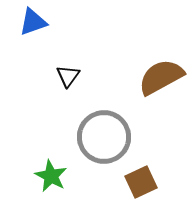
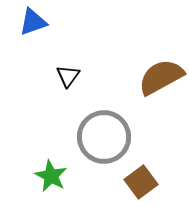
brown square: rotated 12 degrees counterclockwise
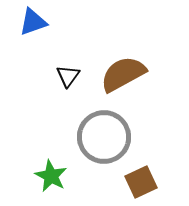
brown semicircle: moved 38 px left, 3 px up
brown square: rotated 12 degrees clockwise
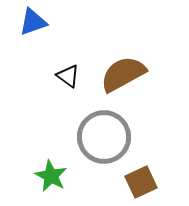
black triangle: rotated 30 degrees counterclockwise
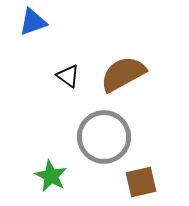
brown square: rotated 12 degrees clockwise
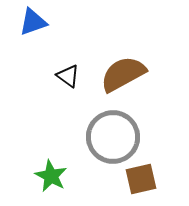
gray circle: moved 9 px right
brown square: moved 3 px up
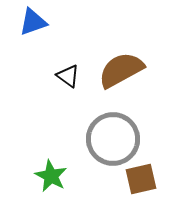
brown semicircle: moved 2 px left, 4 px up
gray circle: moved 2 px down
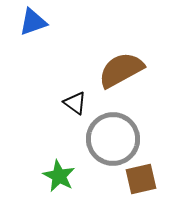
black triangle: moved 7 px right, 27 px down
green star: moved 8 px right
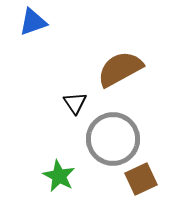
brown semicircle: moved 1 px left, 1 px up
black triangle: rotated 20 degrees clockwise
brown square: rotated 12 degrees counterclockwise
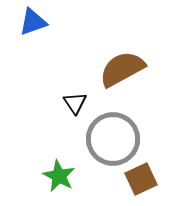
brown semicircle: moved 2 px right
